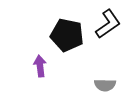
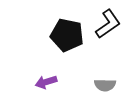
purple arrow: moved 6 px right, 16 px down; rotated 100 degrees counterclockwise
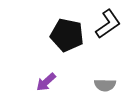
purple arrow: rotated 25 degrees counterclockwise
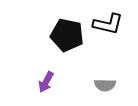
black L-shape: rotated 48 degrees clockwise
purple arrow: rotated 20 degrees counterclockwise
